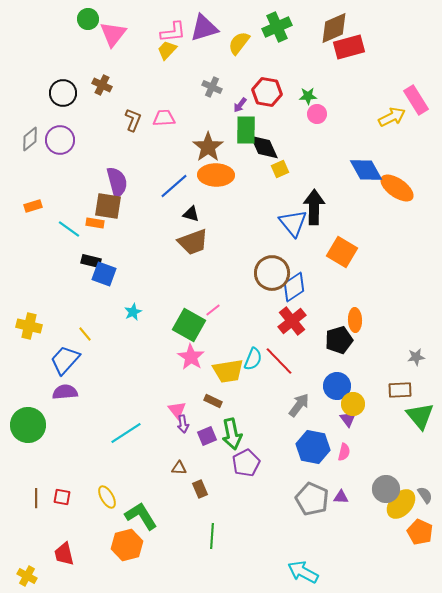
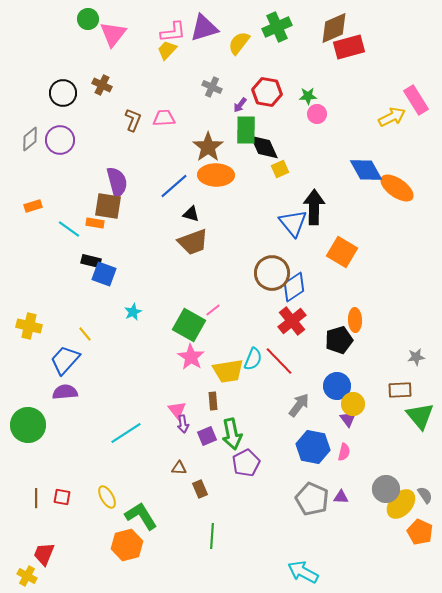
brown rectangle at (213, 401): rotated 60 degrees clockwise
red trapezoid at (64, 554): moved 20 px left; rotated 35 degrees clockwise
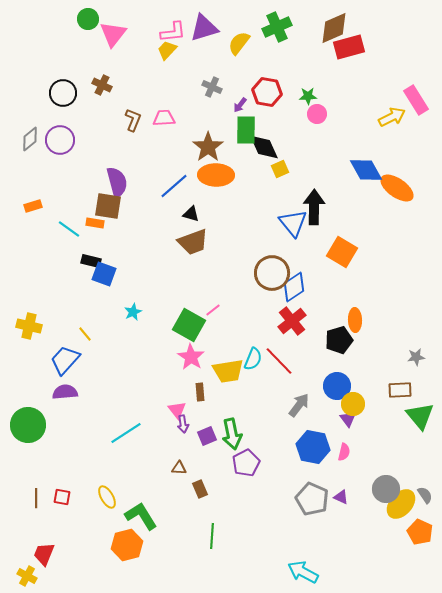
brown rectangle at (213, 401): moved 13 px left, 9 px up
purple triangle at (341, 497): rotated 21 degrees clockwise
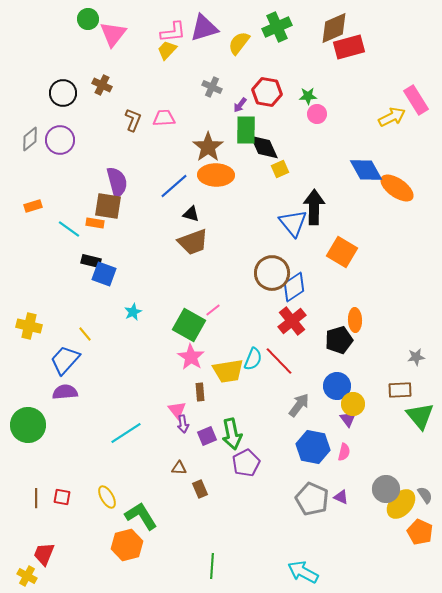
green line at (212, 536): moved 30 px down
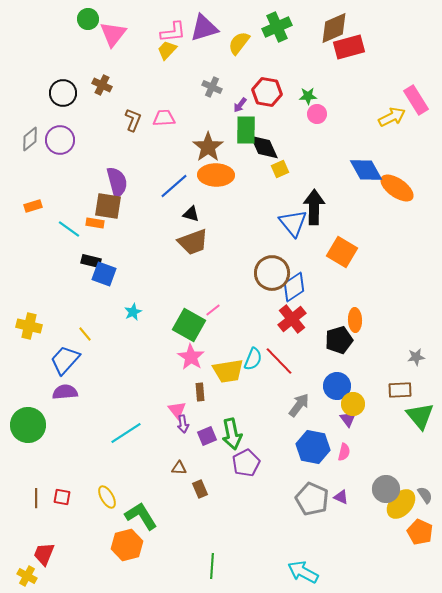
red cross at (292, 321): moved 2 px up
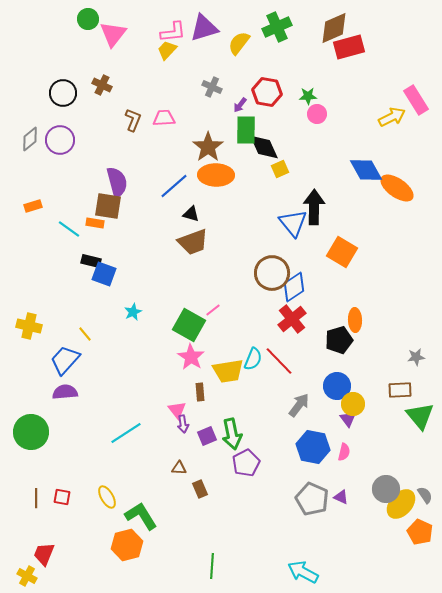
green circle at (28, 425): moved 3 px right, 7 px down
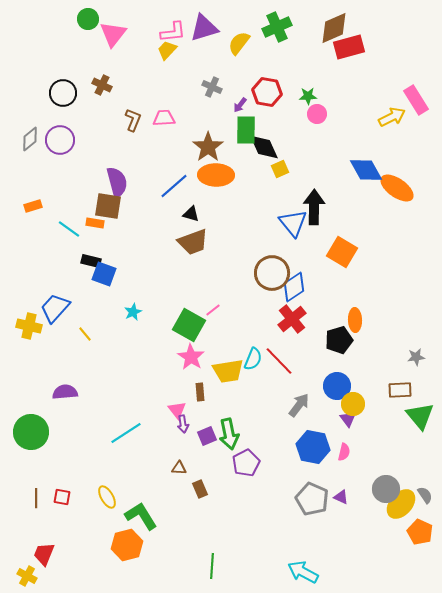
blue trapezoid at (65, 360): moved 10 px left, 52 px up
green arrow at (232, 434): moved 3 px left
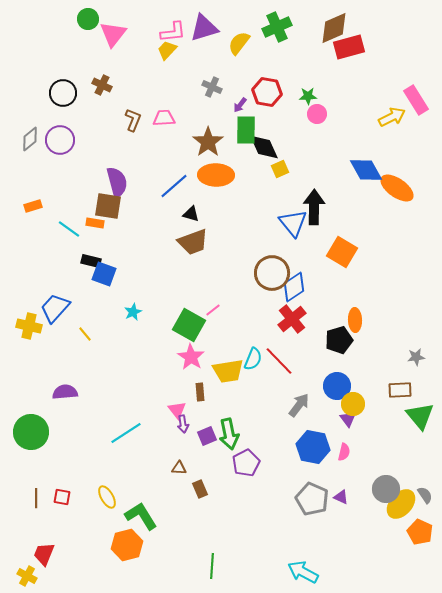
brown star at (208, 147): moved 5 px up
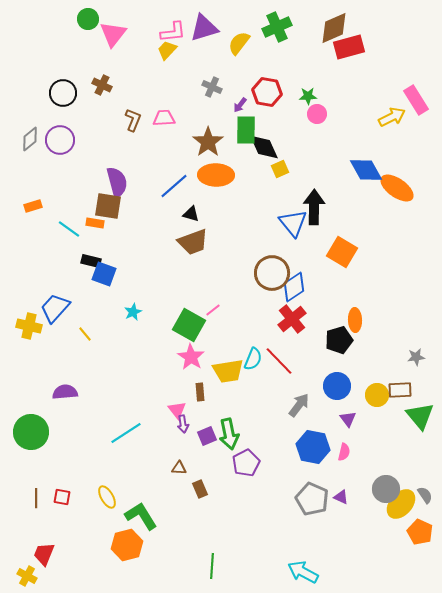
yellow circle at (353, 404): moved 24 px right, 9 px up
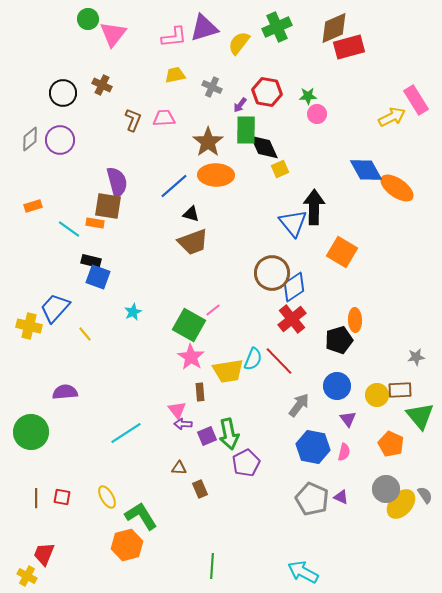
pink L-shape at (173, 32): moved 1 px right, 5 px down
yellow trapezoid at (167, 50): moved 8 px right, 25 px down; rotated 35 degrees clockwise
blue square at (104, 274): moved 6 px left, 3 px down
purple arrow at (183, 424): rotated 102 degrees clockwise
orange pentagon at (420, 532): moved 29 px left, 88 px up
